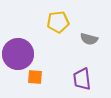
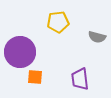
gray semicircle: moved 8 px right, 2 px up
purple circle: moved 2 px right, 2 px up
purple trapezoid: moved 2 px left
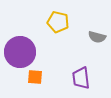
yellow pentagon: rotated 20 degrees clockwise
purple trapezoid: moved 1 px right, 1 px up
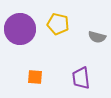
yellow pentagon: moved 2 px down
purple circle: moved 23 px up
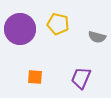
purple trapezoid: rotated 30 degrees clockwise
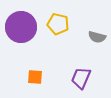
purple circle: moved 1 px right, 2 px up
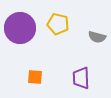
purple circle: moved 1 px left, 1 px down
purple trapezoid: rotated 25 degrees counterclockwise
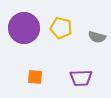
yellow pentagon: moved 3 px right, 4 px down
purple circle: moved 4 px right
purple trapezoid: rotated 90 degrees counterclockwise
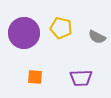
purple circle: moved 5 px down
gray semicircle: rotated 12 degrees clockwise
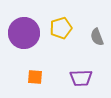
yellow pentagon: rotated 30 degrees counterclockwise
gray semicircle: rotated 42 degrees clockwise
